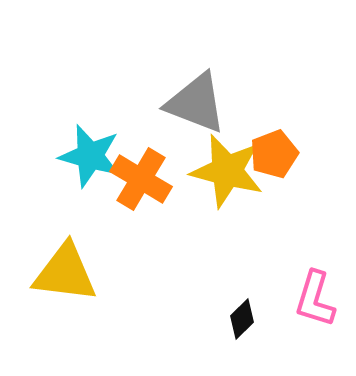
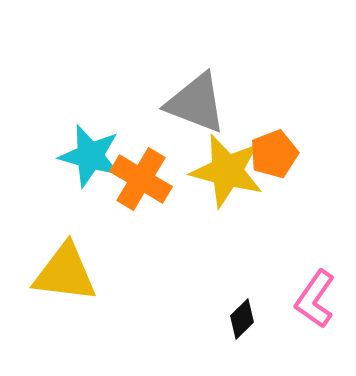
pink L-shape: rotated 18 degrees clockwise
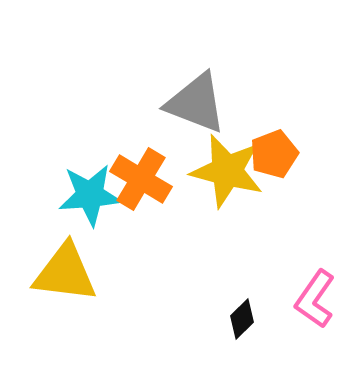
cyan star: moved 39 px down; rotated 20 degrees counterclockwise
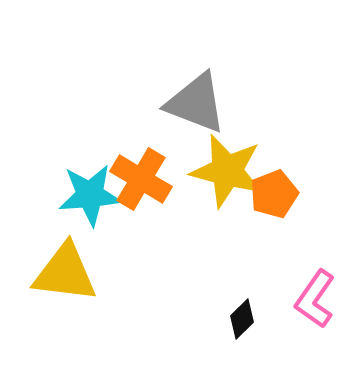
orange pentagon: moved 40 px down
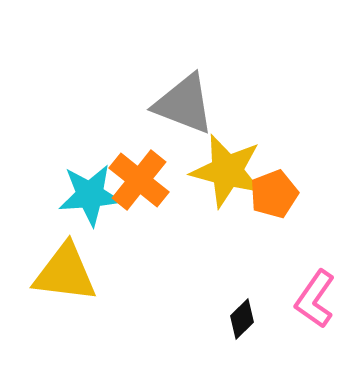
gray triangle: moved 12 px left, 1 px down
orange cross: moved 2 px left, 1 px down; rotated 8 degrees clockwise
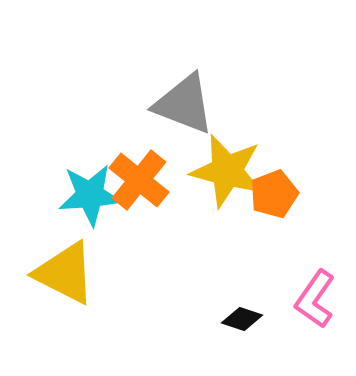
yellow triangle: rotated 20 degrees clockwise
black diamond: rotated 63 degrees clockwise
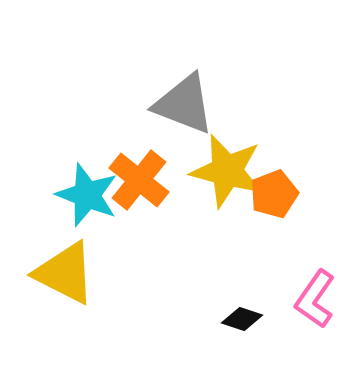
cyan star: moved 3 px left; rotated 26 degrees clockwise
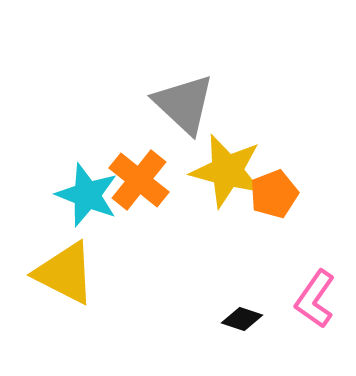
gray triangle: rotated 22 degrees clockwise
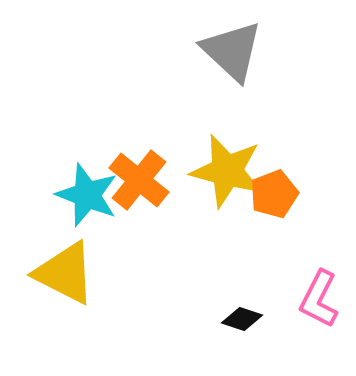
gray triangle: moved 48 px right, 53 px up
pink L-shape: moved 4 px right; rotated 8 degrees counterclockwise
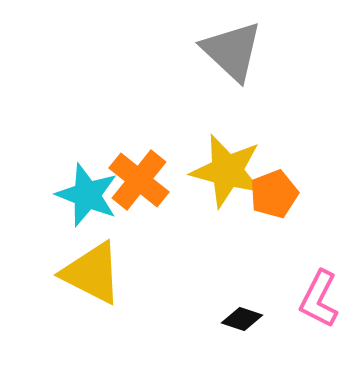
yellow triangle: moved 27 px right
